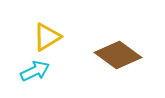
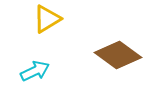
yellow triangle: moved 18 px up
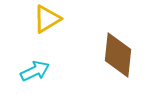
brown diamond: rotated 60 degrees clockwise
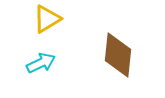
cyan arrow: moved 6 px right, 8 px up
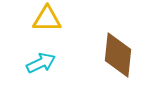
yellow triangle: rotated 32 degrees clockwise
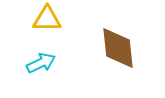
brown diamond: moved 7 px up; rotated 12 degrees counterclockwise
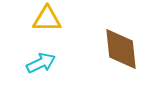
brown diamond: moved 3 px right, 1 px down
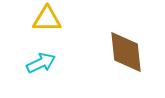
brown diamond: moved 5 px right, 3 px down
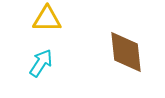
cyan arrow: rotated 32 degrees counterclockwise
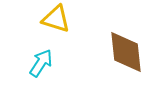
yellow triangle: moved 9 px right; rotated 16 degrees clockwise
